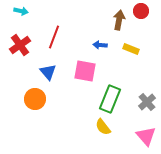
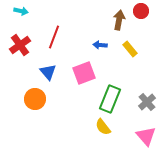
yellow rectangle: moved 1 px left; rotated 28 degrees clockwise
pink square: moved 1 px left, 2 px down; rotated 30 degrees counterclockwise
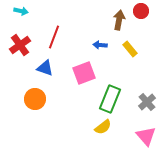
blue triangle: moved 3 px left, 4 px up; rotated 30 degrees counterclockwise
yellow semicircle: rotated 90 degrees counterclockwise
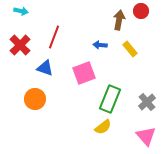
red cross: rotated 10 degrees counterclockwise
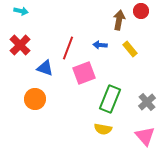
red line: moved 14 px right, 11 px down
yellow semicircle: moved 2 px down; rotated 48 degrees clockwise
pink triangle: moved 1 px left
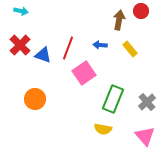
blue triangle: moved 2 px left, 13 px up
pink square: rotated 15 degrees counterclockwise
green rectangle: moved 3 px right
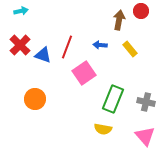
cyan arrow: rotated 24 degrees counterclockwise
red line: moved 1 px left, 1 px up
gray cross: moved 1 px left; rotated 36 degrees counterclockwise
